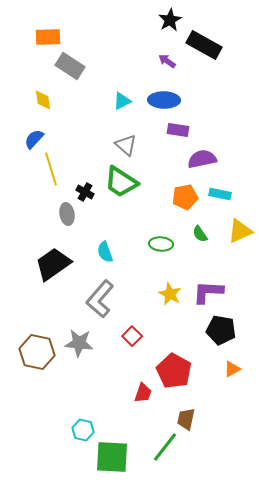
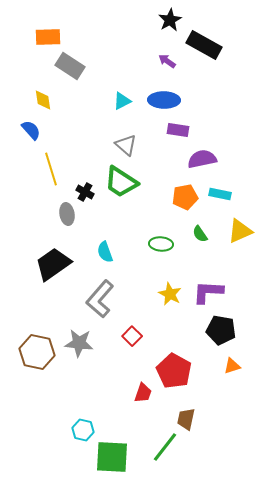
blue semicircle: moved 3 px left, 9 px up; rotated 95 degrees clockwise
orange triangle: moved 3 px up; rotated 12 degrees clockwise
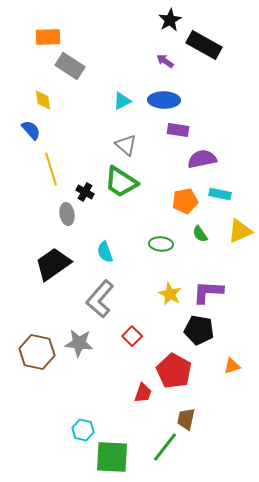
purple arrow: moved 2 px left
orange pentagon: moved 4 px down
black pentagon: moved 22 px left
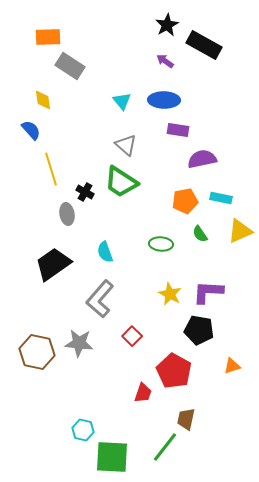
black star: moved 3 px left, 5 px down
cyan triangle: rotated 42 degrees counterclockwise
cyan rectangle: moved 1 px right, 4 px down
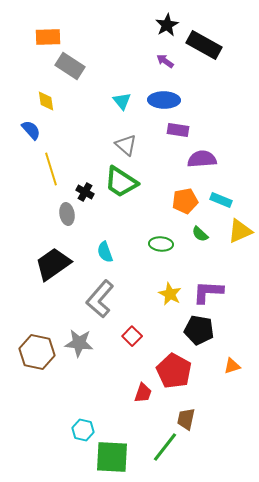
yellow diamond: moved 3 px right, 1 px down
purple semicircle: rotated 8 degrees clockwise
cyan rectangle: moved 2 px down; rotated 10 degrees clockwise
green semicircle: rotated 12 degrees counterclockwise
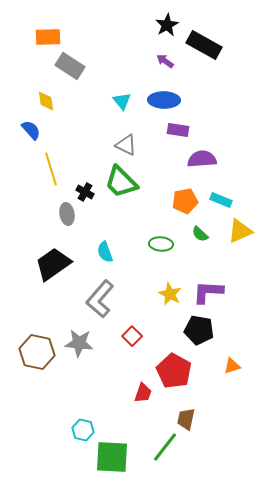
gray triangle: rotated 15 degrees counterclockwise
green trapezoid: rotated 12 degrees clockwise
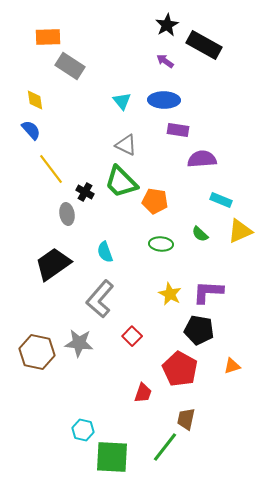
yellow diamond: moved 11 px left, 1 px up
yellow line: rotated 20 degrees counterclockwise
orange pentagon: moved 30 px left; rotated 20 degrees clockwise
red pentagon: moved 6 px right, 2 px up
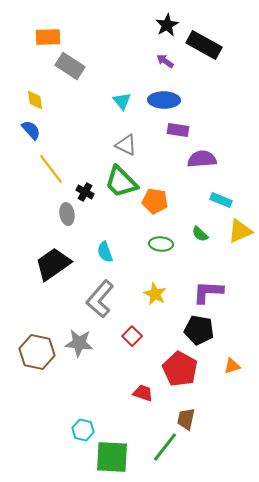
yellow star: moved 15 px left
red trapezoid: rotated 90 degrees counterclockwise
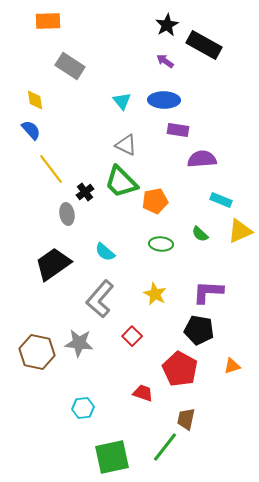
orange rectangle: moved 16 px up
black cross: rotated 24 degrees clockwise
orange pentagon: rotated 20 degrees counterclockwise
cyan semicircle: rotated 30 degrees counterclockwise
cyan hexagon: moved 22 px up; rotated 20 degrees counterclockwise
green square: rotated 15 degrees counterclockwise
